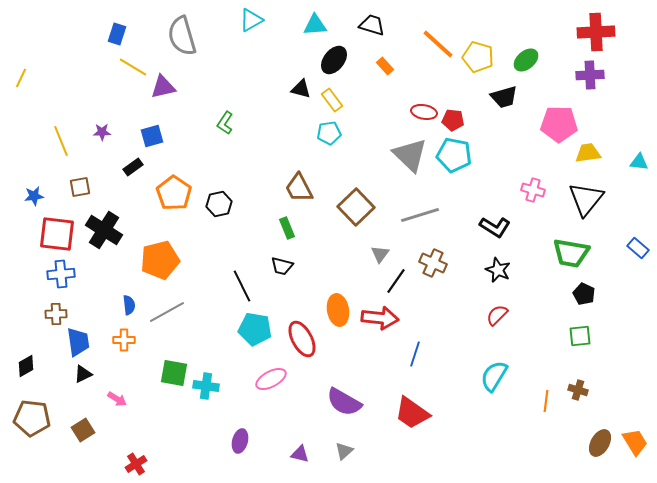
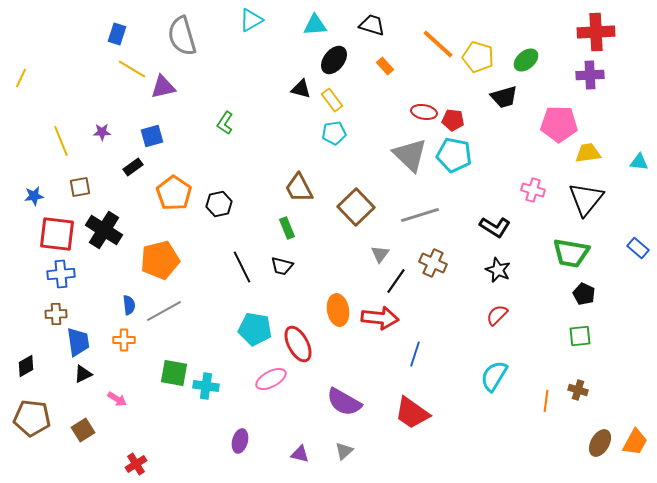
yellow line at (133, 67): moved 1 px left, 2 px down
cyan pentagon at (329, 133): moved 5 px right
black line at (242, 286): moved 19 px up
gray line at (167, 312): moved 3 px left, 1 px up
red ellipse at (302, 339): moved 4 px left, 5 px down
orange trapezoid at (635, 442): rotated 60 degrees clockwise
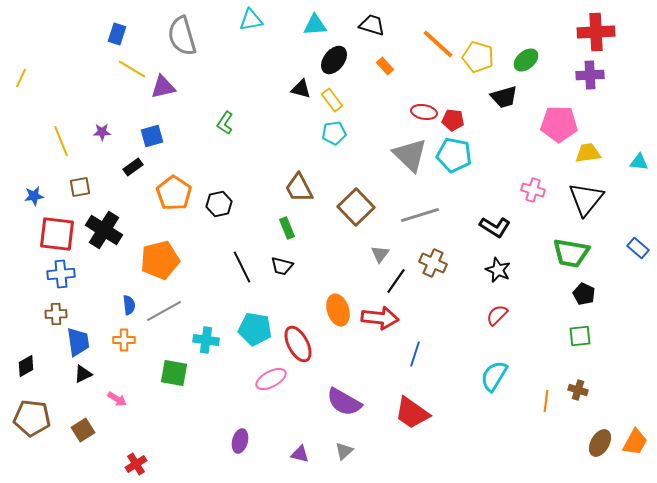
cyan triangle at (251, 20): rotated 20 degrees clockwise
orange ellipse at (338, 310): rotated 8 degrees counterclockwise
cyan cross at (206, 386): moved 46 px up
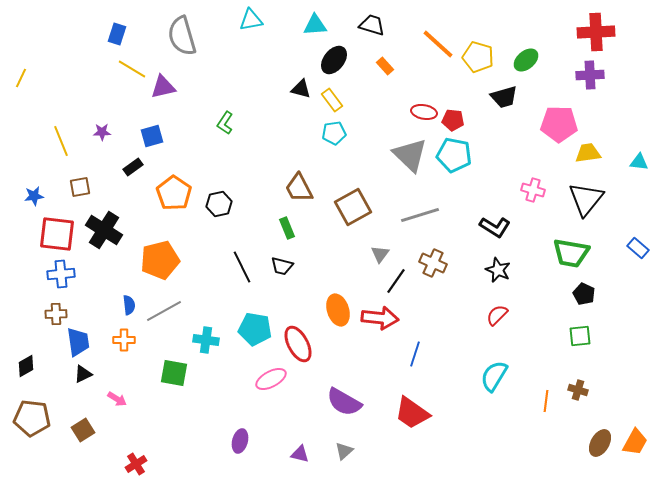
brown square at (356, 207): moved 3 px left; rotated 15 degrees clockwise
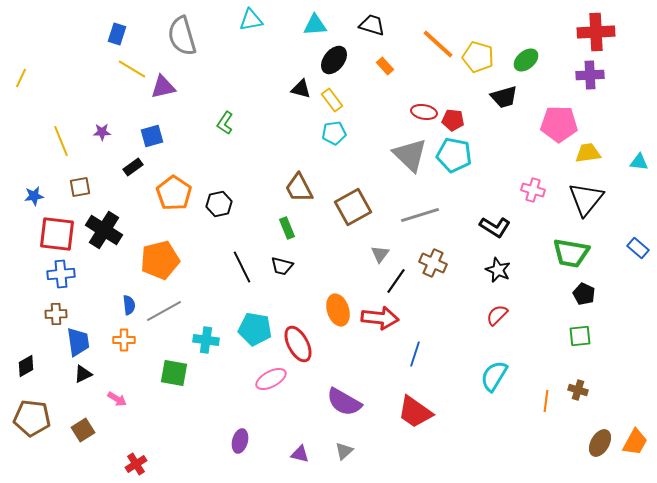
red trapezoid at (412, 413): moved 3 px right, 1 px up
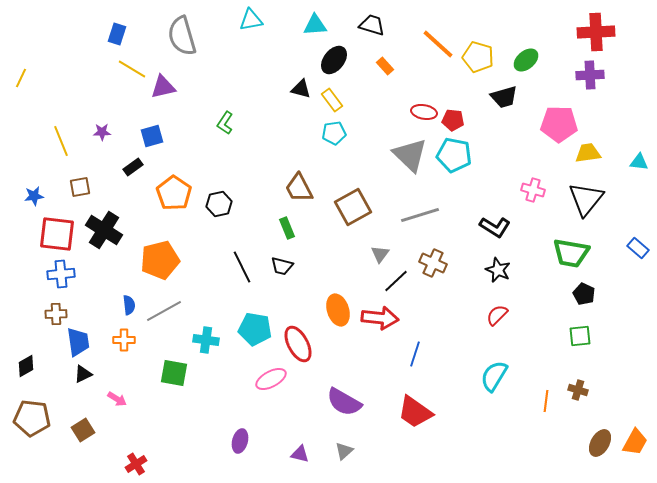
black line at (396, 281): rotated 12 degrees clockwise
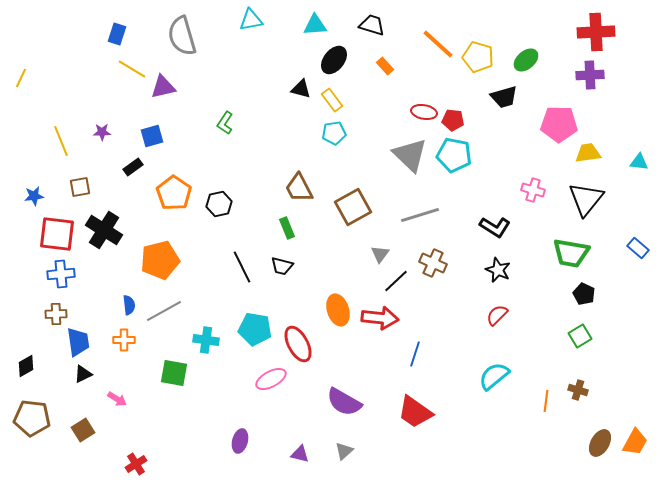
green square at (580, 336): rotated 25 degrees counterclockwise
cyan semicircle at (494, 376): rotated 20 degrees clockwise
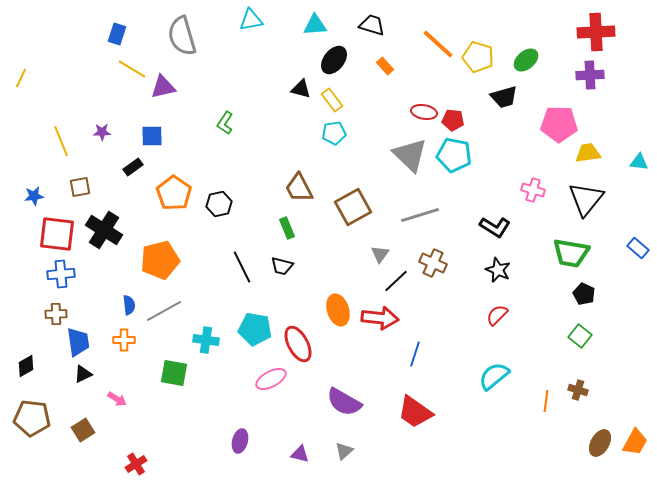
blue square at (152, 136): rotated 15 degrees clockwise
green square at (580, 336): rotated 20 degrees counterclockwise
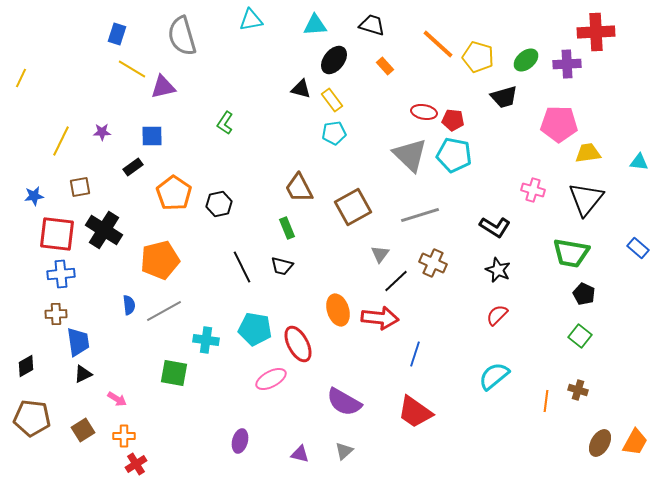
purple cross at (590, 75): moved 23 px left, 11 px up
yellow line at (61, 141): rotated 48 degrees clockwise
orange cross at (124, 340): moved 96 px down
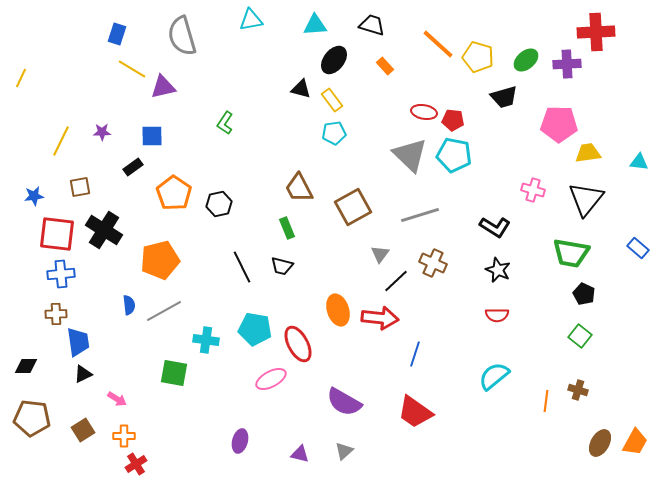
red semicircle at (497, 315): rotated 135 degrees counterclockwise
black diamond at (26, 366): rotated 30 degrees clockwise
